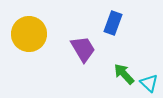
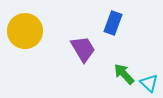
yellow circle: moved 4 px left, 3 px up
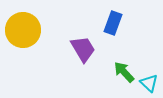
yellow circle: moved 2 px left, 1 px up
green arrow: moved 2 px up
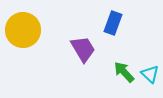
cyan triangle: moved 1 px right, 9 px up
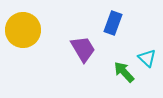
cyan triangle: moved 3 px left, 16 px up
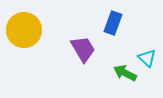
yellow circle: moved 1 px right
green arrow: moved 1 px right, 1 px down; rotated 20 degrees counterclockwise
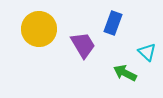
yellow circle: moved 15 px right, 1 px up
purple trapezoid: moved 4 px up
cyan triangle: moved 6 px up
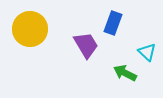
yellow circle: moved 9 px left
purple trapezoid: moved 3 px right
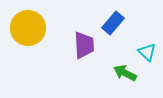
blue rectangle: rotated 20 degrees clockwise
yellow circle: moved 2 px left, 1 px up
purple trapezoid: moved 2 px left; rotated 28 degrees clockwise
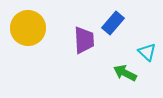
purple trapezoid: moved 5 px up
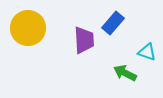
cyan triangle: rotated 24 degrees counterclockwise
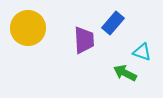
cyan triangle: moved 5 px left
